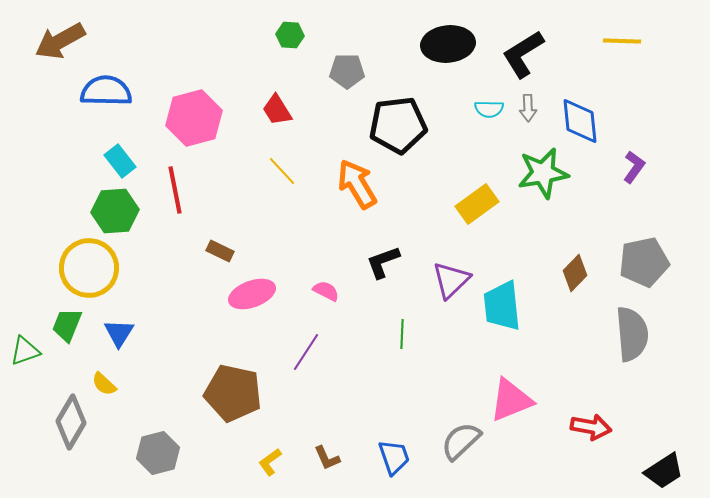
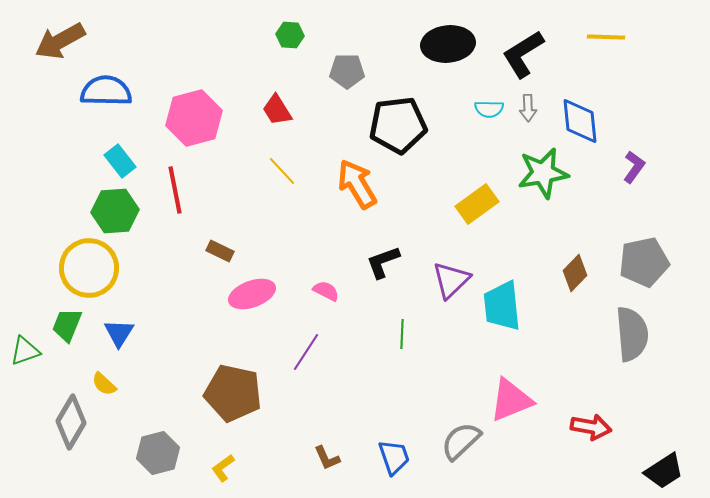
yellow line at (622, 41): moved 16 px left, 4 px up
yellow L-shape at (270, 462): moved 47 px left, 6 px down
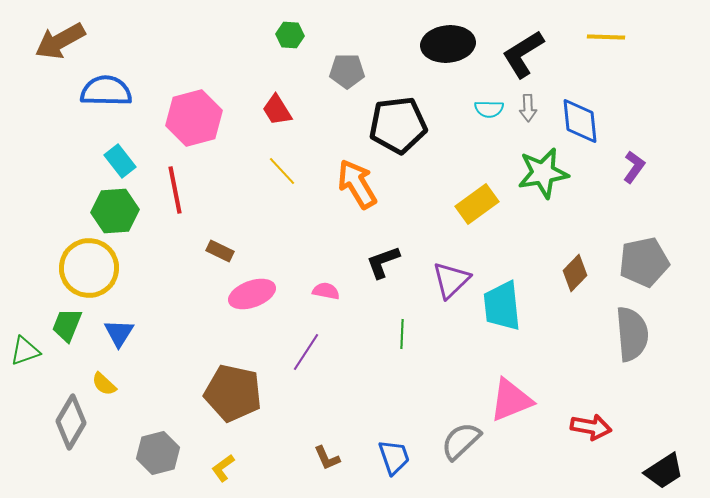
pink semicircle at (326, 291): rotated 16 degrees counterclockwise
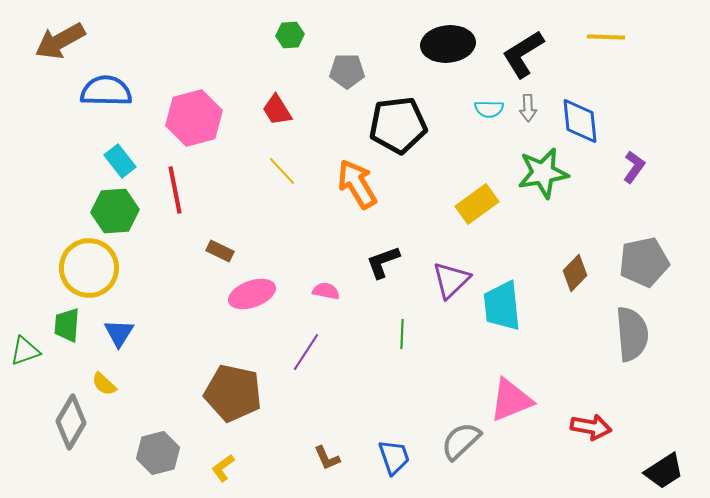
green hexagon at (290, 35): rotated 8 degrees counterclockwise
green trapezoid at (67, 325): rotated 18 degrees counterclockwise
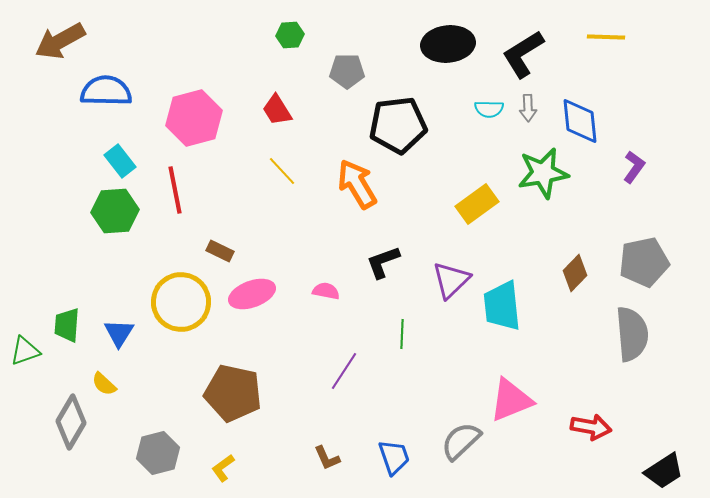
yellow circle at (89, 268): moved 92 px right, 34 px down
purple line at (306, 352): moved 38 px right, 19 px down
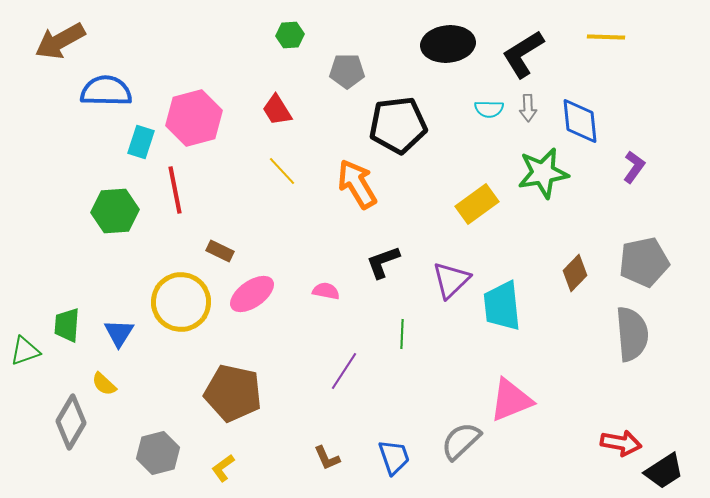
cyan rectangle at (120, 161): moved 21 px right, 19 px up; rotated 56 degrees clockwise
pink ellipse at (252, 294): rotated 15 degrees counterclockwise
red arrow at (591, 427): moved 30 px right, 16 px down
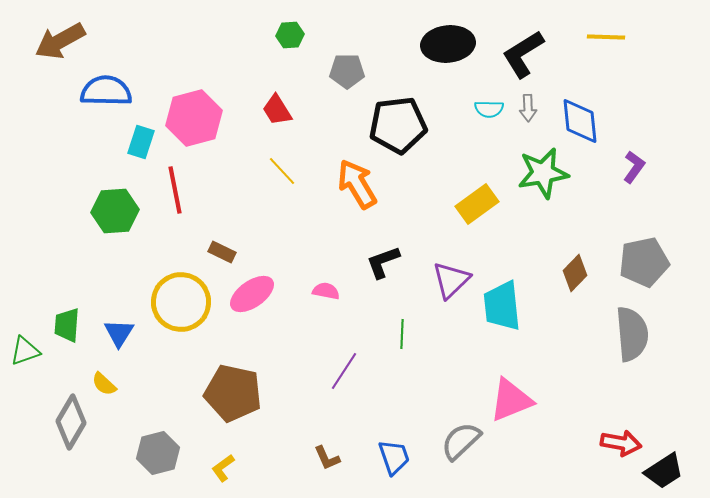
brown rectangle at (220, 251): moved 2 px right, 1 px down
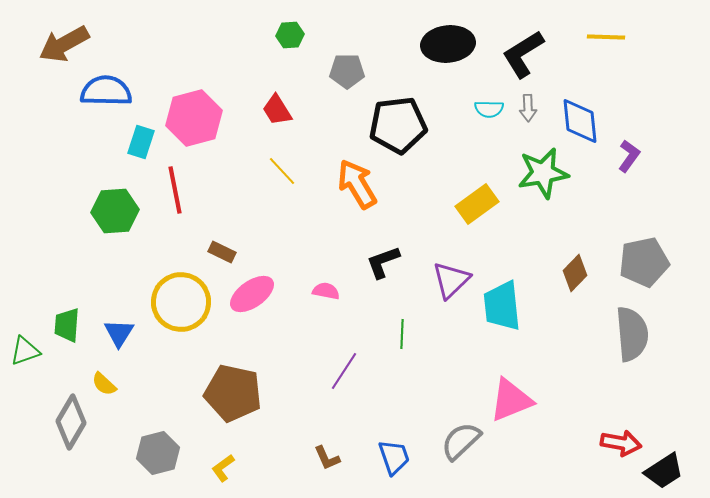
brown arrow at (60, 41): moved 4 px right, 3 px down
purple L-shape at (634, 167): moved 5 px left, 11 px up
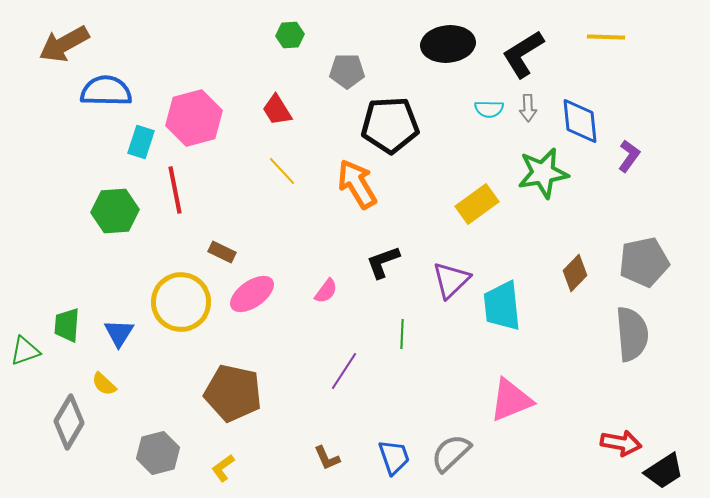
black pentagon at (398, 125): moved 8 px left; rotated 4 degrees clockwise
pink semicircle at (326, 291): rotated 116 degrees clockwise
gray diamond at (71, 422): moved 2 px left
gray semicircle at (461, 441): moved 10 px left, 12 px down
